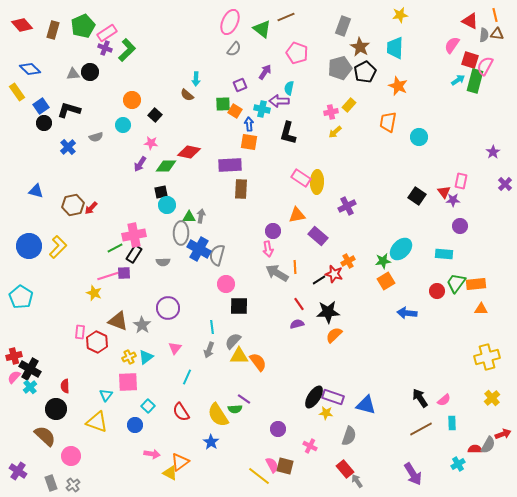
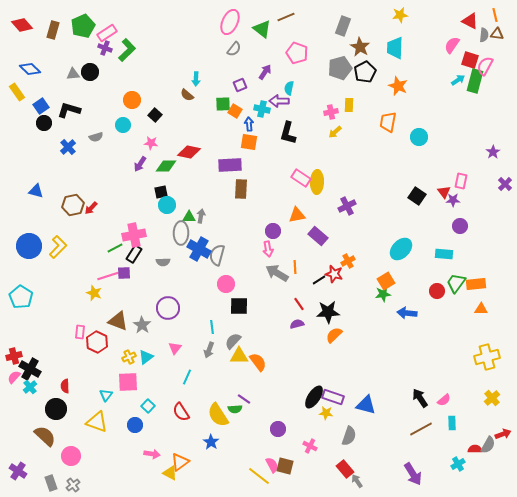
yellow rectangle at (349, 105): rotated 40 degrees counterclockwise
green star at (383, 261): moved 33 px down
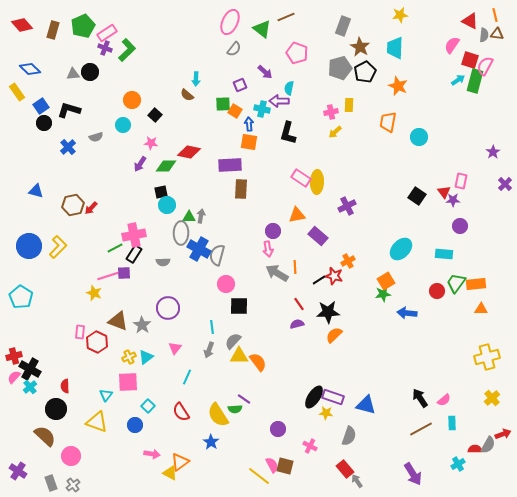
purple arrow at (265, 72): rotated 98 degrees clockwise
red star at (334, 274): moved 2 px down
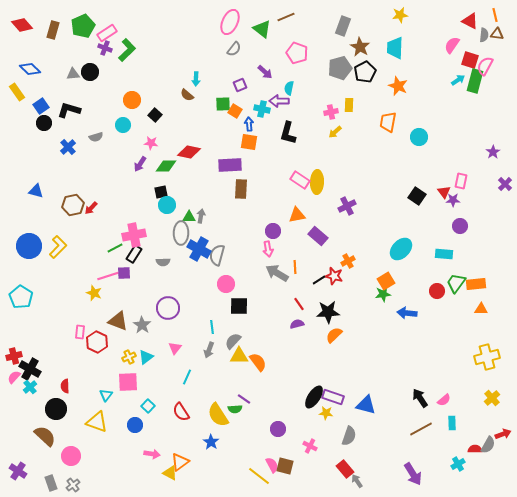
pink rectangle at (301, 178): moved 1 px left, 2 px down
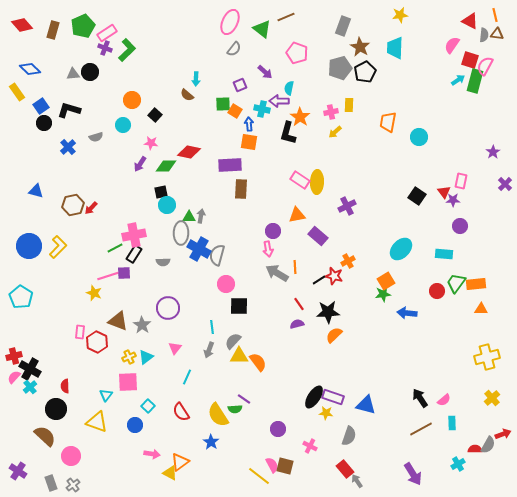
orange star at (398, 86): moved 98 px left, 31 px down; rotated 12 degrees clockwise
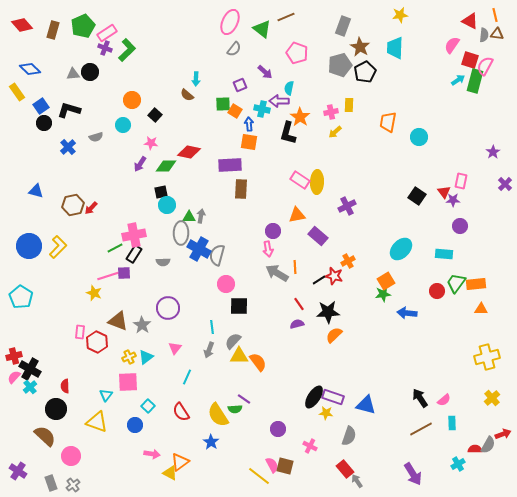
gray pentagon at (340, 68): moved 3 px up
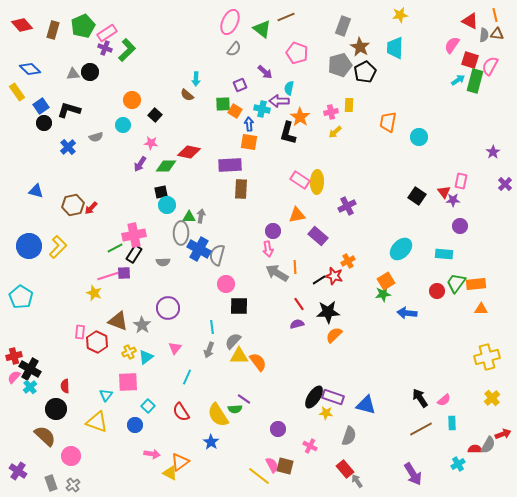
pink semicircle at (485, 66): moved 5 px right
yellow cross at (129, 357): moved 5 px up
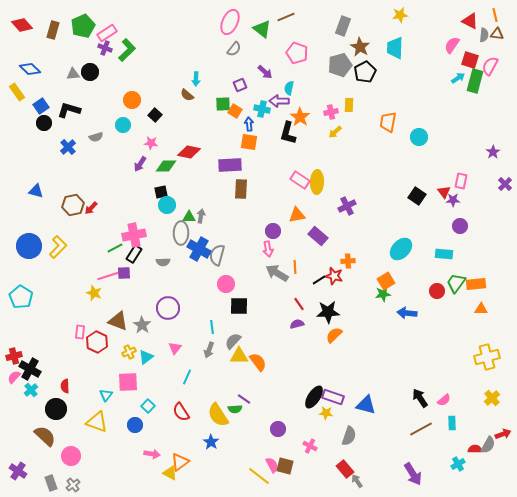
cyan arrow at (458, 80): moved 2 px up
orange cross at (348, 261): rotated 24 degrees clockwise
cyan cross at (30, 387): moved 1 px right, 3 px down
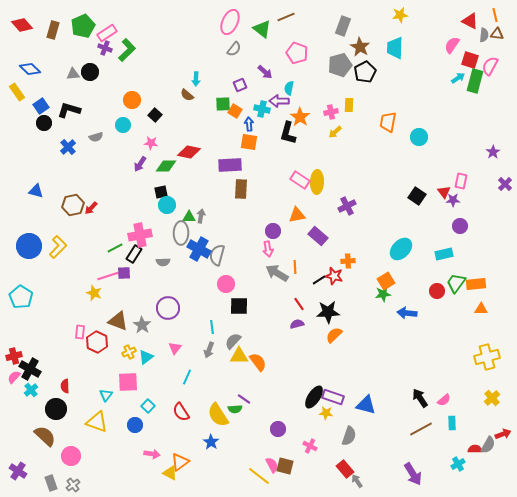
pink cross at (134, 235): moved 6 px right
cyan rectangle at (444, 254): rotated 18 degrees counterclockwise
